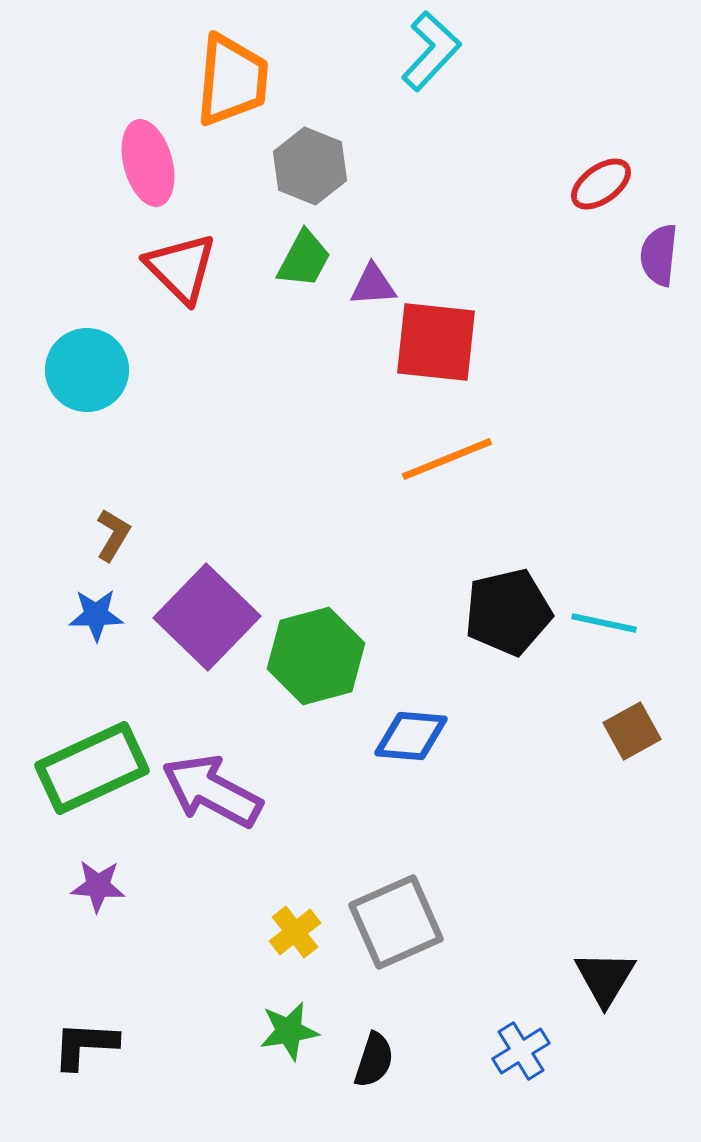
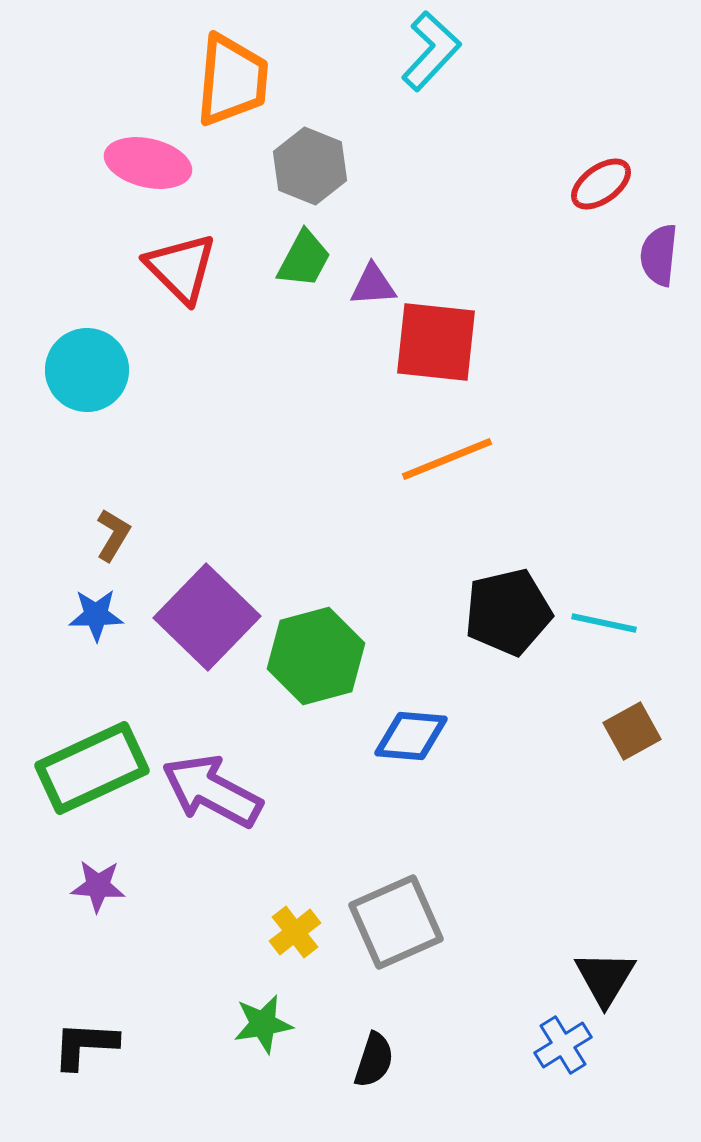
pink ellipse: rotated 62 degrees counterclockwise
green star: moved 26 px left, 7 px up
blue cross: moved 42 px right, 6 px up
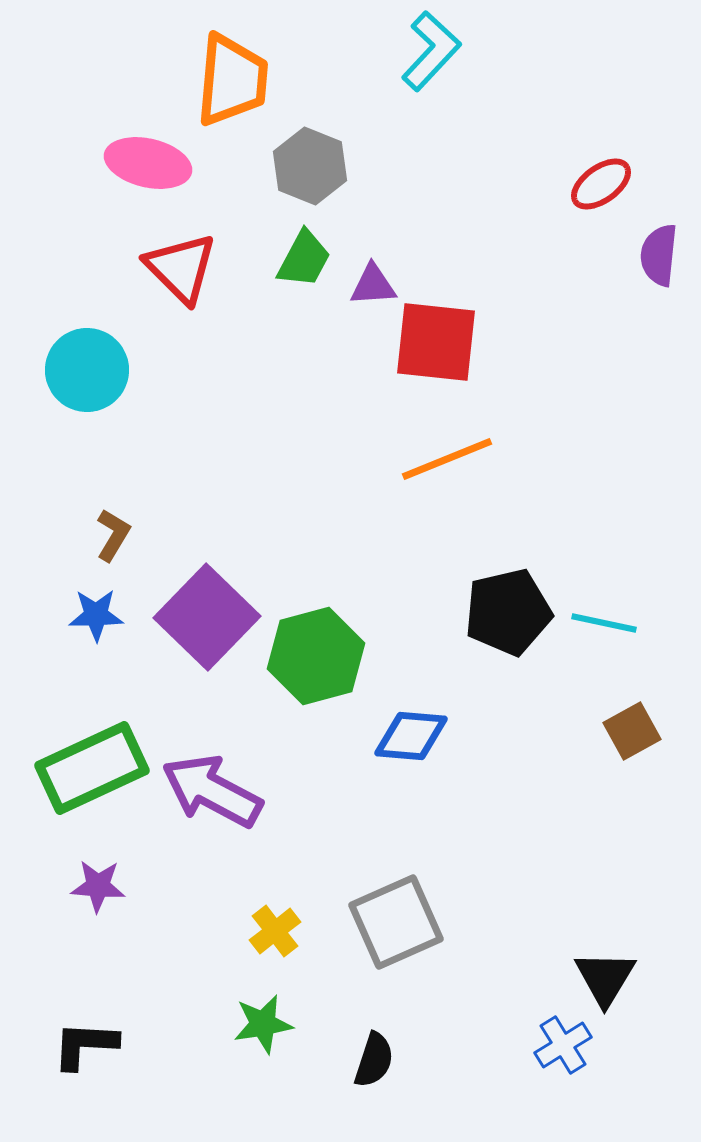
yellow cross: moved 20 px left, 1 px up
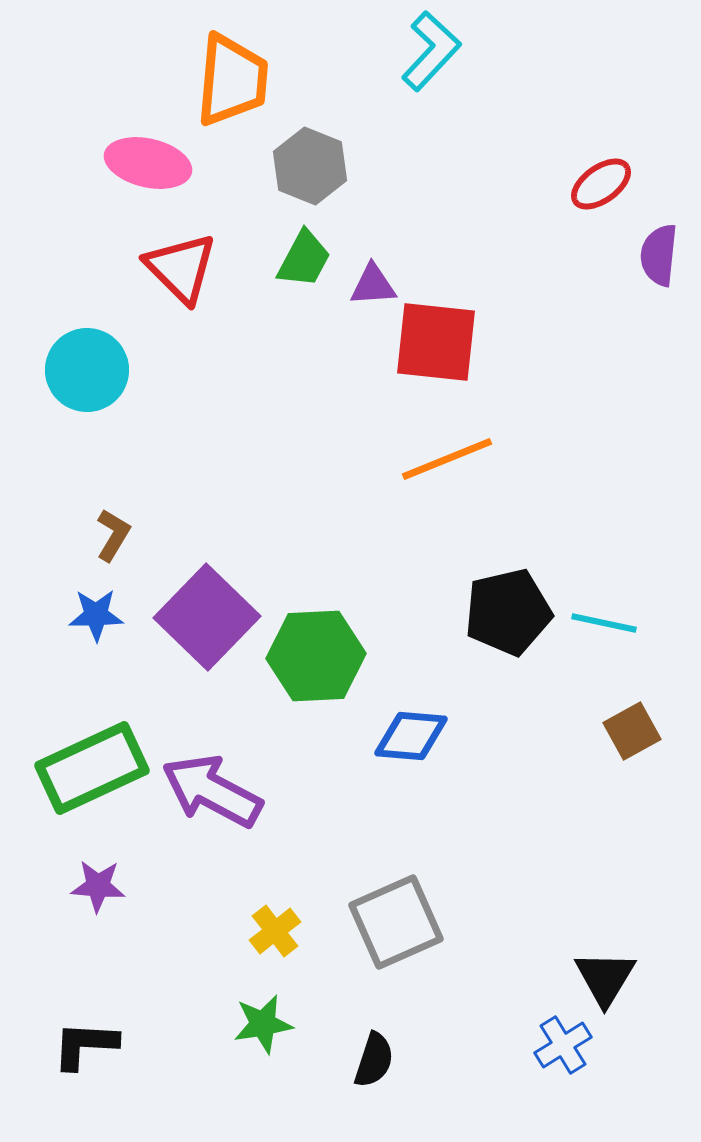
green hexagon: rotated 12 degrees clockwise
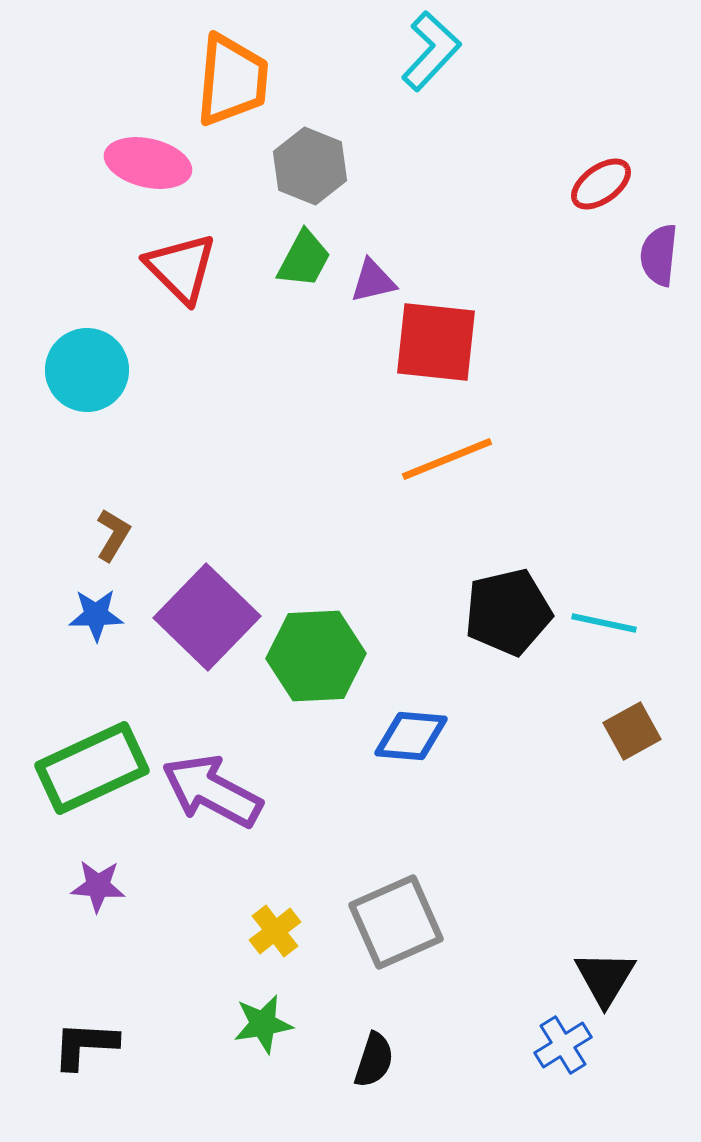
purple triangle: moved 4 px up; rotated 9 degrees counterclockwise
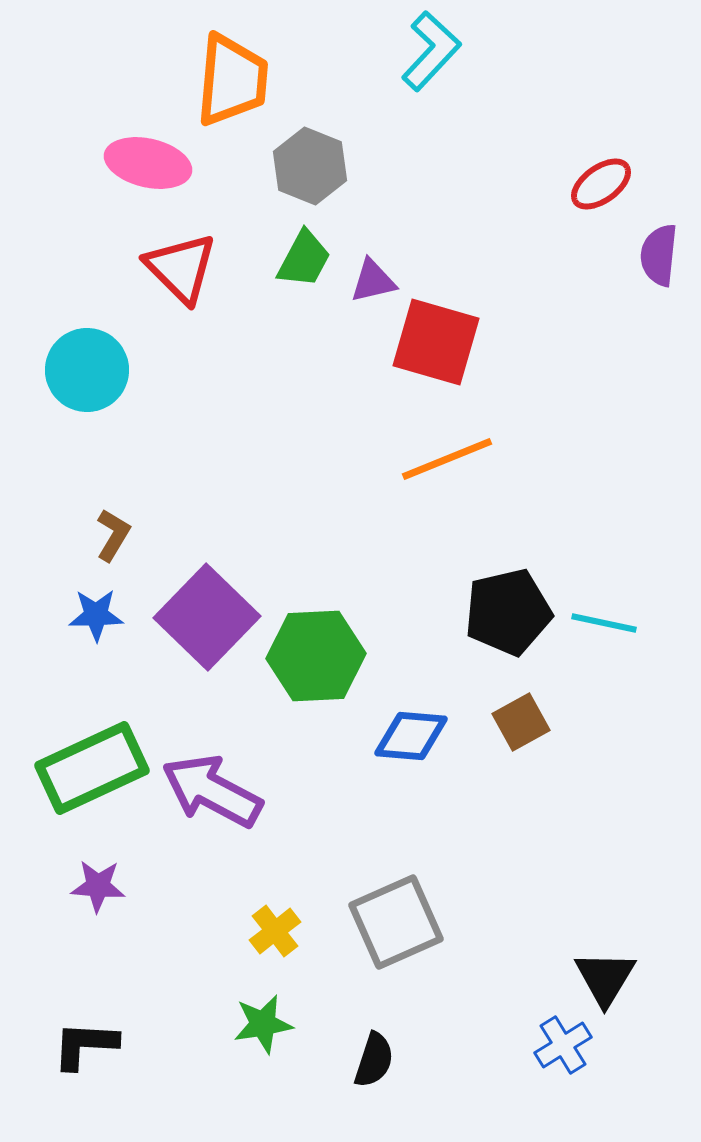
red square: rotated 10 degrees clockwise
brown square: moved 111 px left, 9 px up
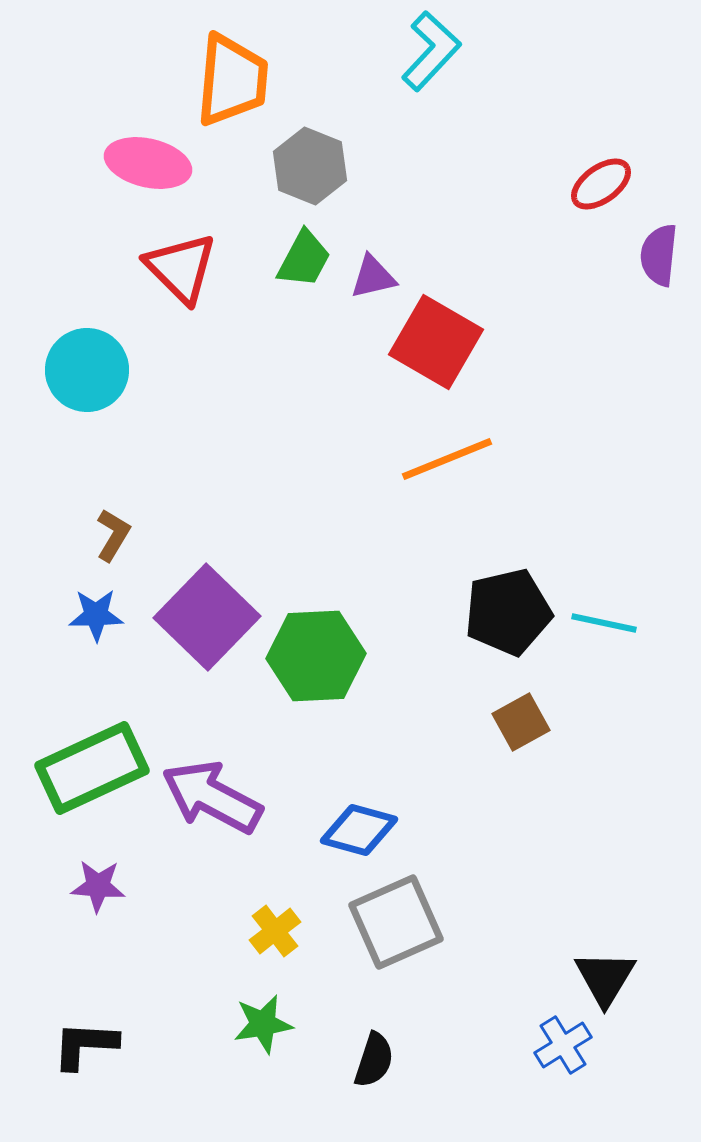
purple triangle: moved 4 px up
red square: rotated 14 degrees clockwise
blue diamond: moved 52 px left, 94 px down; rotated 10 degrees clockwise
purple arrow: moved 6 px down
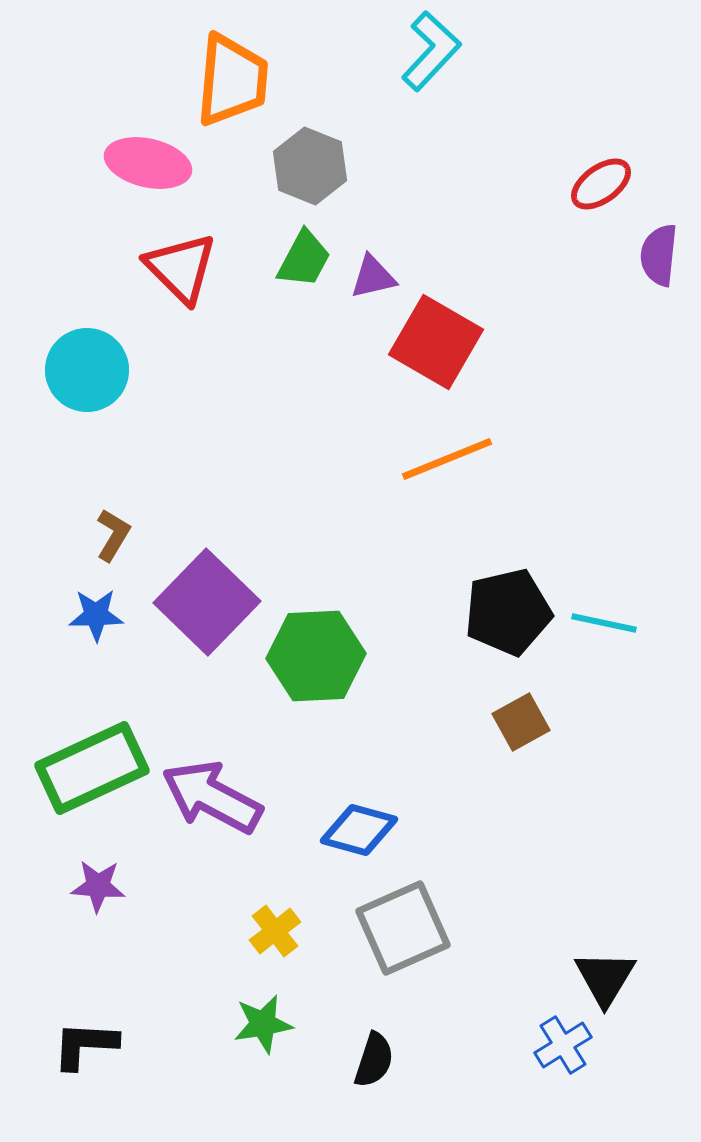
purple square: moved 15 px up
gray square: moved 7 px right, 6 px down
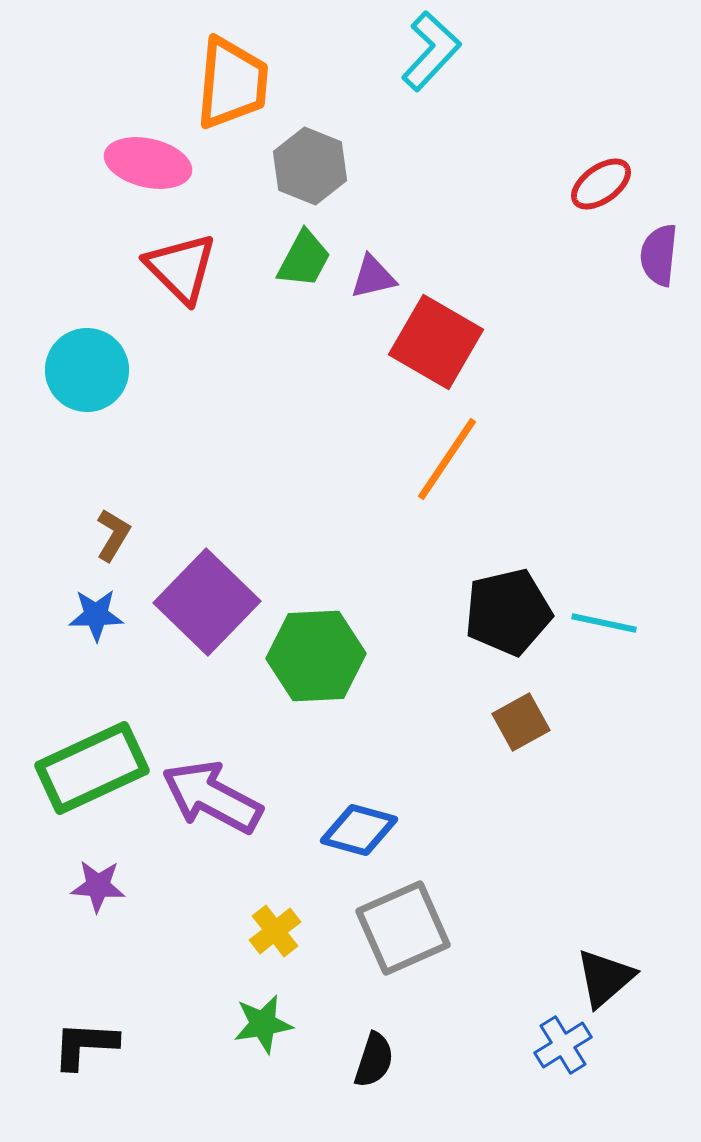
orange trapezoid: moved 3 px down
orange line: rotated 34 degrees counterclockwise
black triangle: rotated 18 degrees clockwise
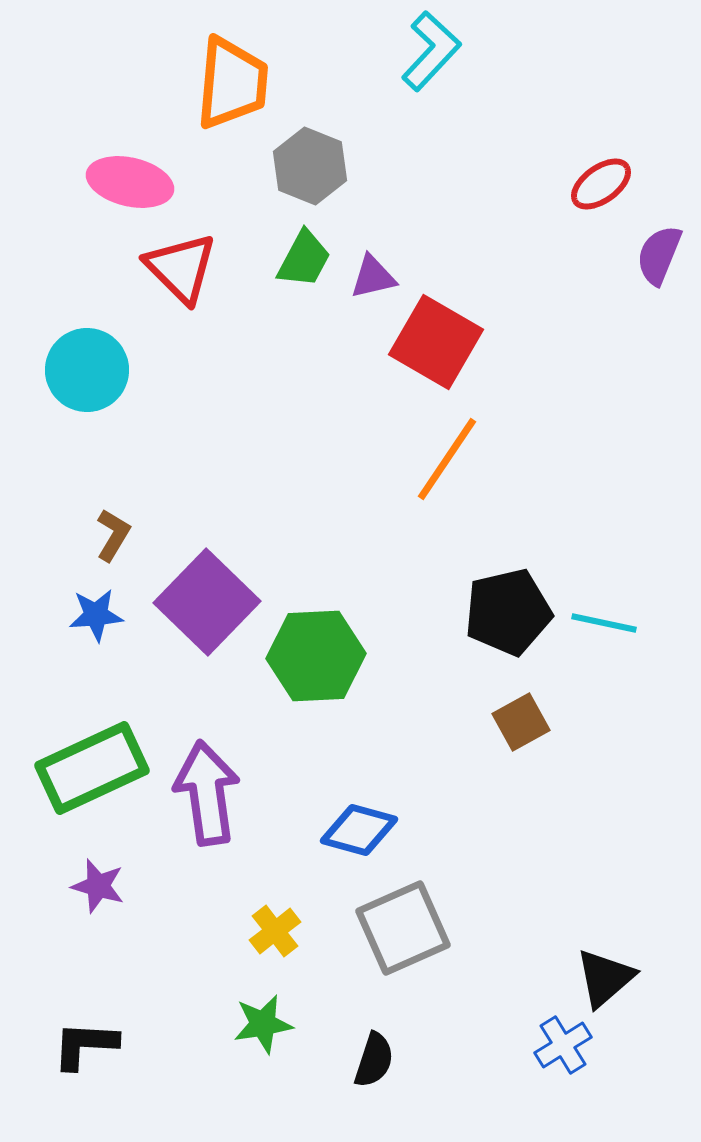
pink ellipse: moved 18 px left, 19 px down
purple semicircle: rotated 16 degrees clockwise
blue star: rotated 4 degrees counterclockwise
purple arrow: moved 5 px left, 4 px up; rotated 54 degrees clockwise
purple star: rotated 12 degrees clockwise
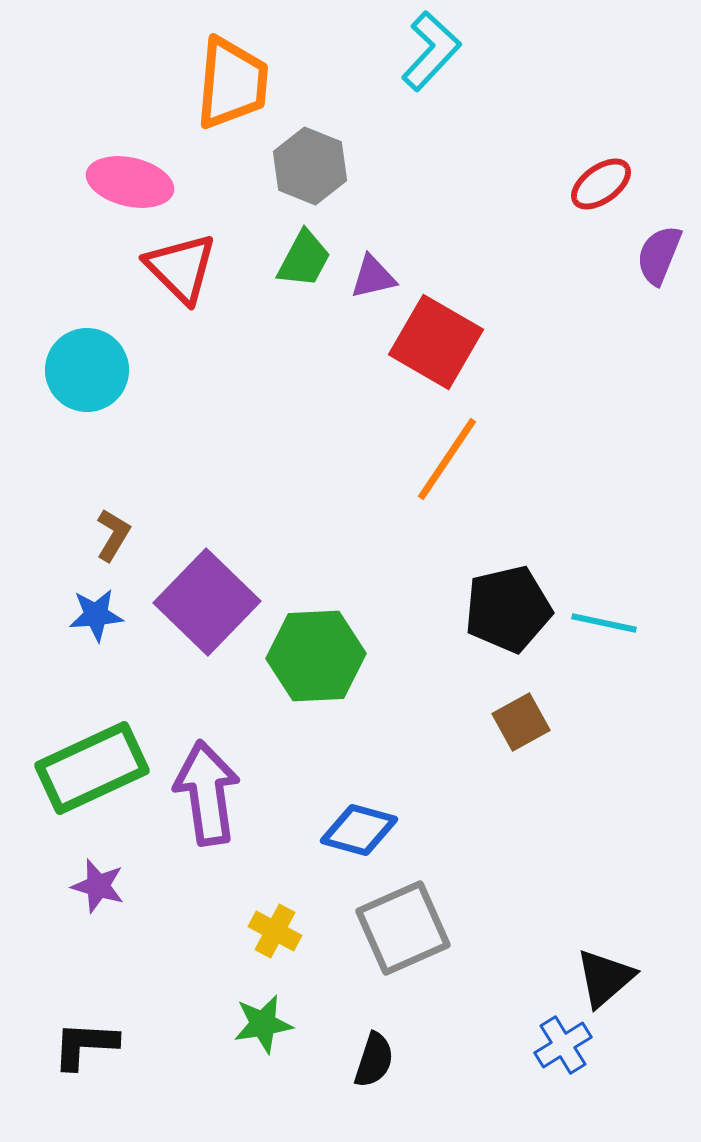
black pentagon: moved 3 px up
yellow cross: rotated 24 degrees counterclockwise
